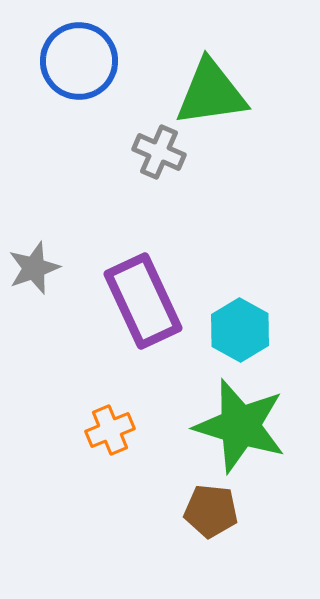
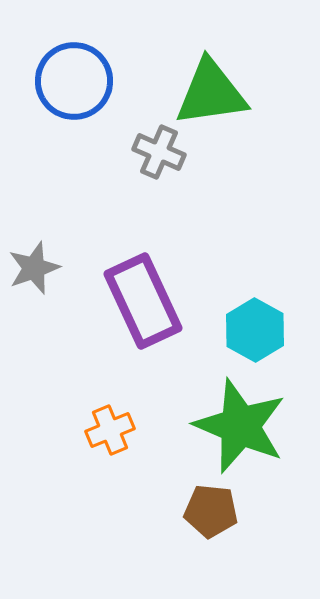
blue circle: moved 5 px left, 20 px down
cyan hexagon: moved 15 px right
green star: rotated 6 degrees clockwise
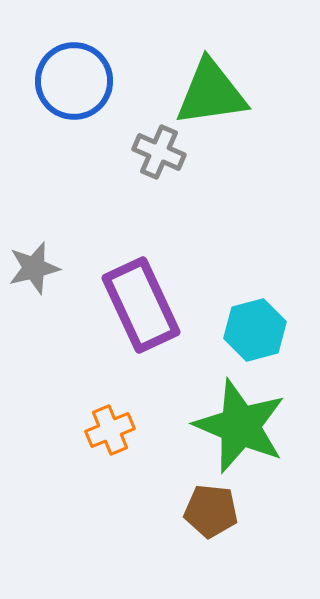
gray star: rotated 6 degrees clockwise
purple rectangle: moved 2 px left, 4 px down
cyan hexagon: rotated 16 degrees clockwise
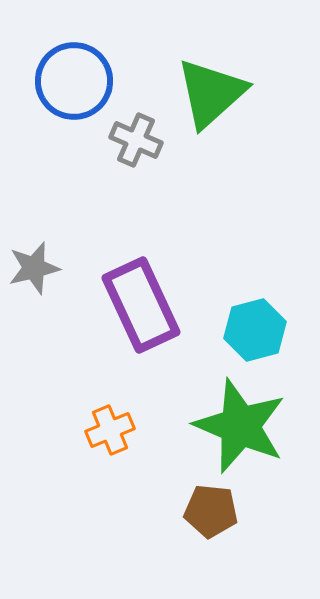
green triangle: rotated 34 degrees counterclockwise
gray cross: moved 23 px left, 12 px up
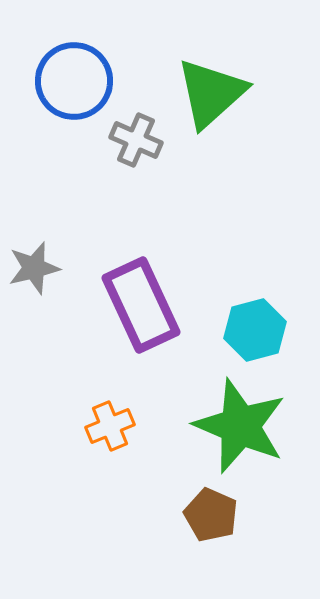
orange cross: moved 4 px up
brown pentagon: moved 4 px down; rotated 18 degrees clockwise
